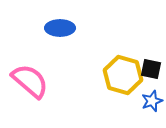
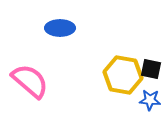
yellow hexagon: rotated 6 degrees counterclockwise
blue star: moved 2 px left, 1 px up; rotated 25 degrees clockwise
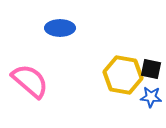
blue star: moved 1 px right, 3 px up
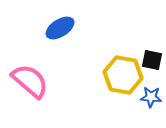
blue ellipse: rotated 32 degrees counterclockwise
black square: moved 1 px right, 9 px up
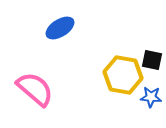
pink semicircle: moved 5 px right, 8 px down
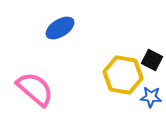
black square: rotated 15 degrees clockwise
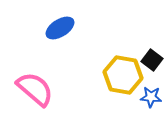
black square: rotated 10 degrees clockwise
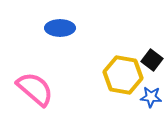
blue ellipse: rotated 32 degrees clockwise
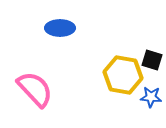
black square: rotated 20 degrees counterclockwise
pink semicircle: rotated 6 degrees clockwise
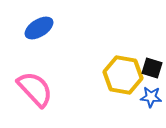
blue ellipse: moved 21 px left; rotated 32 degrees counterclockwise
black square: moved 8 px down
